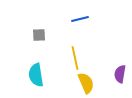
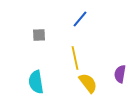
blue line: rotated 36 degrees counterclockwise
cyan semicircle: moved 7 px down
yellow semicircle: moved 2 px right; rotated 15 degrees counterclockwise
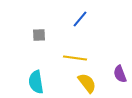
yellow line: rotated 70 degrees counterclockwise
purple semicircle: rotated 30 degrees counterclockwise
yellow semicircle: moved 1 px left
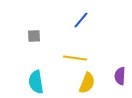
blue line: moved 1 px right, 1 px down
gray square: moved 5 px left, 1 px down
purple semicircle: moved 2 px down; rotated 24 degrees clockwise
yellow semicircle: rotated 60 degrees clockwise
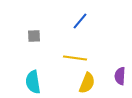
blue line: moved 1 px left, 1 px down
cyan semicircle: moved 3 px left
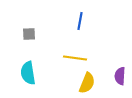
blue line: rotated 30 degrees counterclockwise
gray square: moved 5 px left, 2 px up
cyan semicircle: moved 5 px left, 9 px up
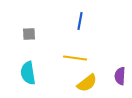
yellow semicircle: rotated 30 degrees clockwise
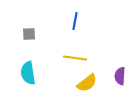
blue line: moved 5 px left
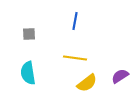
purple semicircle: rotated 54 degrees clockwise
